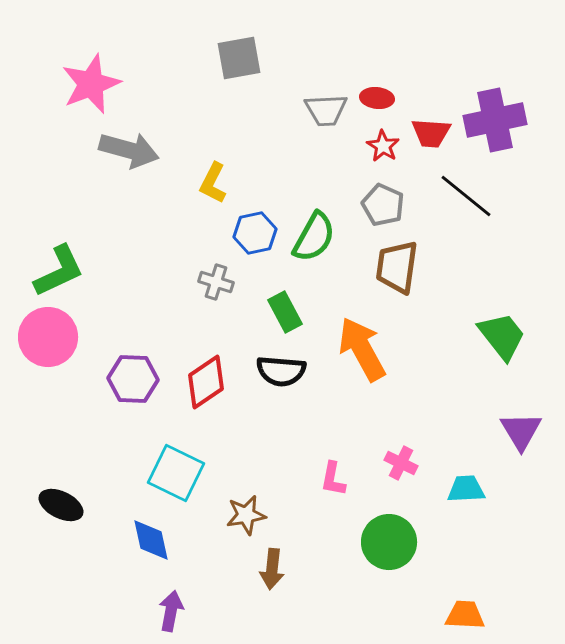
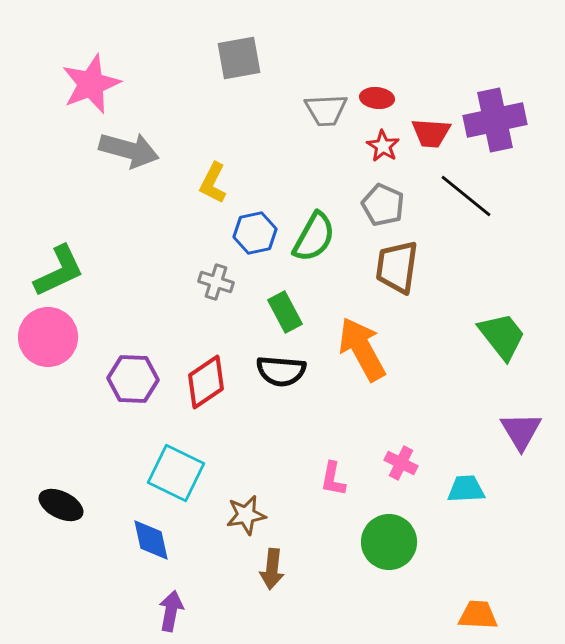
orange trapezoid: moved 13 px right
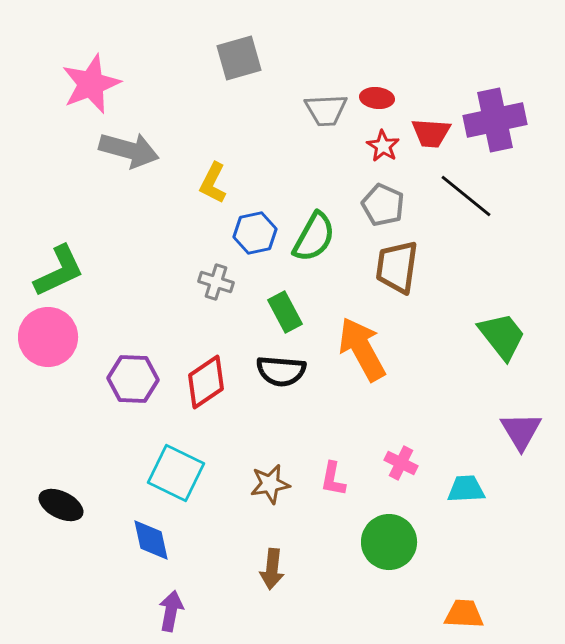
gray square: rotated 6 degrees counterclockwise
brown star: moved 24 px right, 31 px up
orange trapezoid: moved 14 px left, 1 px up
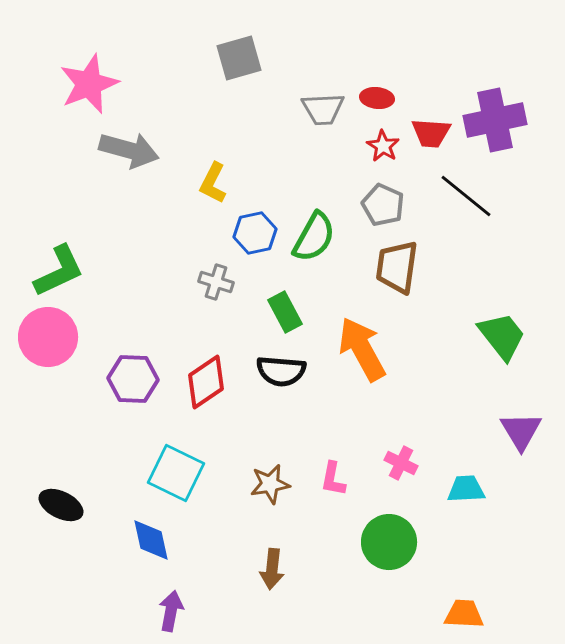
pink star: moved 2 px left
gray trapezoid: moved 3 px left, 1 px up
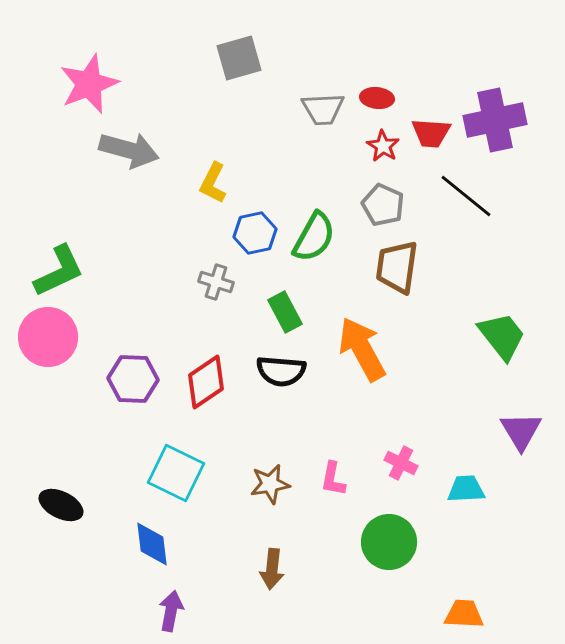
blue diamond: moved 1 px right, 4 px down; rotated 6 degrees clockwise
